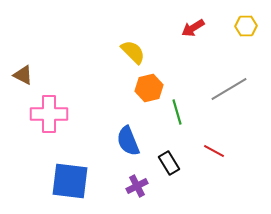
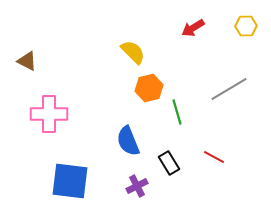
brown triangle: moved 4 px right, 14 px up
red line: moved 6 px down
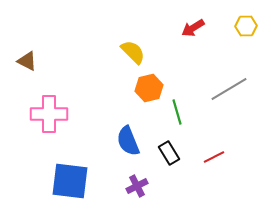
red line: rotated 55 degrees counterclockwise
black rectangle: moved 10 px up
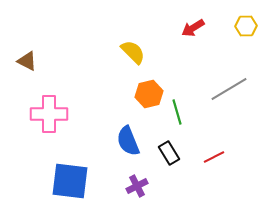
orange hexagon: moved 6 px down
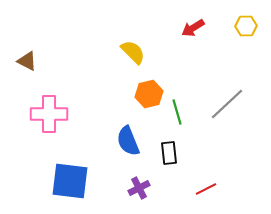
gray line: moved 2 px left, 15 px down; rotated 12 degrees counterclockwise
black rectangle: rotated 25 degrees clockwise
red line: moved 8 px left, 32 px down
purple cross: moved 2 px right, 2 px down
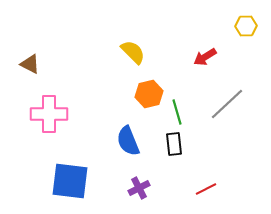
red arrow: moved 12 px right, 29 px down
brown triangle: moved 3 px right, 3 px down
black rectangle: moved 5 px right, 9 px up
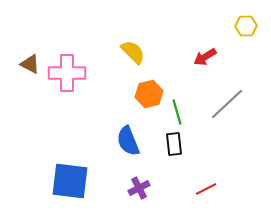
pink cross: moved 18 px right, 41 px up
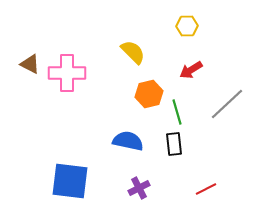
yellow hexagon: moved 59 px left
red arrow: moved 14 px left, 13 px down
blue semicircle: rotated 124 degrees clockwise
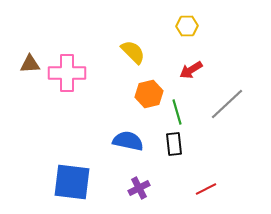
brown triangle: rotated 30 degrees counterclockwise
blue square: moved 2 px right, 1 px down
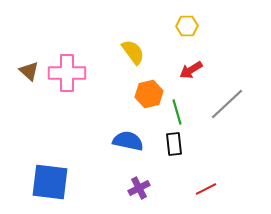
yellow semicircle: rotated 8 degrees clockwise
brown triangle: moved 1 px left, 7 px down; rotated 45 degrees clockwise
blue square: moved 22 px left
